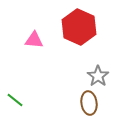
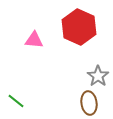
green line: moved 1 px right, 1 px down
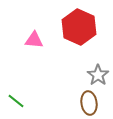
gray star: moved 1 px up
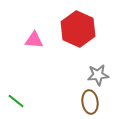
red hexagon: moved 1 px left, 2 px down
gray star: rotated 30 degrees clockwise
brown ellipse: moved 1 px right, 1 px up
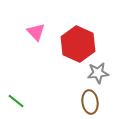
red hexagon: moved 15 px down
pink triangle: moved 2 px right, 8 px up; rotated 42 degrees clockwise
gray star: moved 2 px up
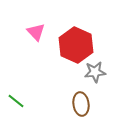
red hexagon: moved 2 px left, 1 px down
gray star: moved 3 px left, 1 px up
brown ellipse: moved 9 px left, 2 px down
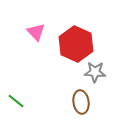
red hexagon: moved 1 px up
gray star: rotated 10 degrees clockwise
brown ellipse: moved 2 px up
